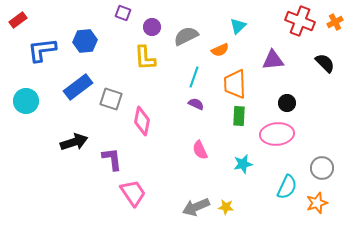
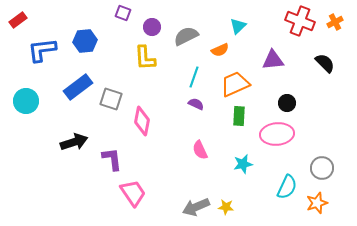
orange trapezoid: rotated 68 degrees clockwise
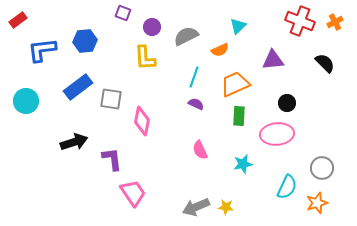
gray square: rotated 10 degrees counterclockwise
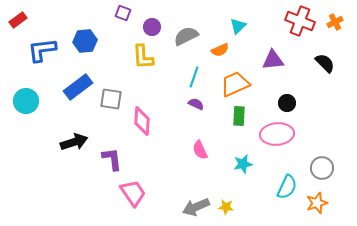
yellow L-shape: moved 2 px left, 1 px up
pink diamond: rotated 8 degrees counterclockwise
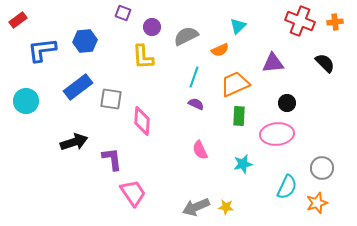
orange cross: rotated 21 degrees clockwise
purple triangle: moved 3 px down
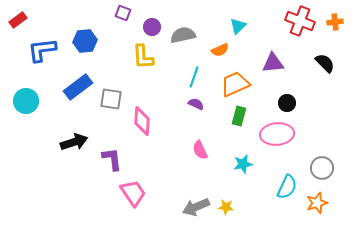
gray semicircle: moved 3 px left, 1 px up; rotated 15 degrees clockwise
green rectangle: rotated 12 degrees clockwise
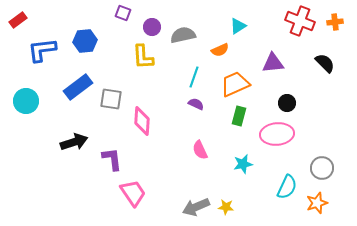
cyan triangle: rotated 12 degrees clockwise
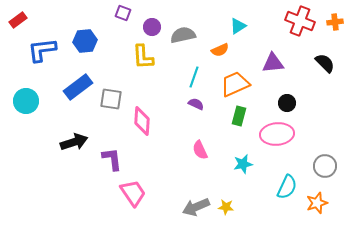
gray circle: moved 3 px right, 2 px up
